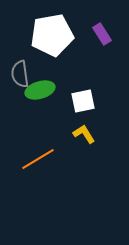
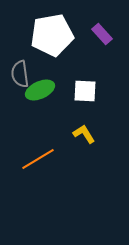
purple rectangle: rotated 10 degrees counterclockwise
green ellipse: rotated 8 degrees counterclockwise
white square: moved 2 px right, 10 px up; rotated 15 degrees clockwise
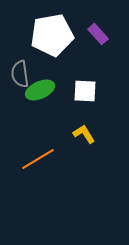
purple rectangle: moved 4 px left
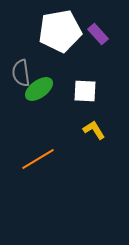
white pentagon: moved 8 px right, 4 px up
gray semicircle: moved 1 px right, 1 px up
green ellipse: moved 1 px left, 1 px up; rotated 12 degrees counterclockwise
yellow L-shape: moved 10 px right, 4 px up
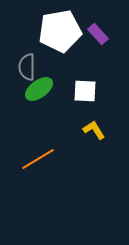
gray semicircle: moved 6 px right, 6 px up; rotated 8 degrees clockwise
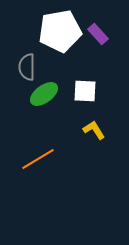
green ellipse: moved 5 px right, 5 px down
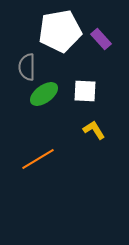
purple rectangle: moved 3 px right, 5 px down
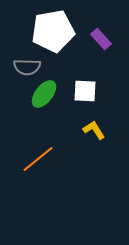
white pentagon: moved 7 px left
gray semicircle: rotated 88 degrees counterclockwise
green ellipse: rotated 16 degrees counterclockwise
orange line: rotated 8 degrees counterclockwise
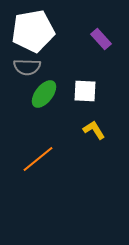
white pentagon: moved 20 px left
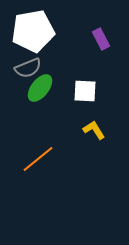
purple rectangle: rotated 15 degrees clockwise
gray semicircle: moved 1 px right, 1 px down; rotated 24 degrees counterclockwise
green ellipse: moved 4 px left, 6 px up
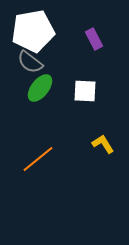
purple rectangle: moved 7 px left
gray semicircle: moved 2 px right, 6 px up; rotated 60 degrees clockwise
yellow L-shape: moved 9 px right, 14 px down
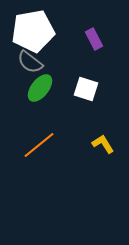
white square: moved 1 px right, 2 px up; rotated 15 degrees clockwise
orange line: moved 1 px right, 14 px up
